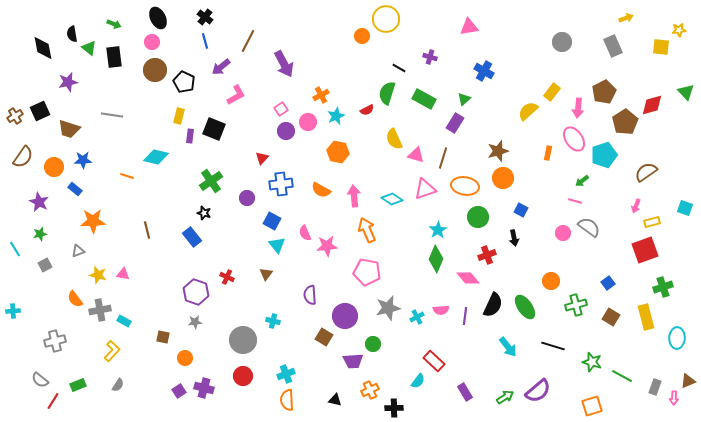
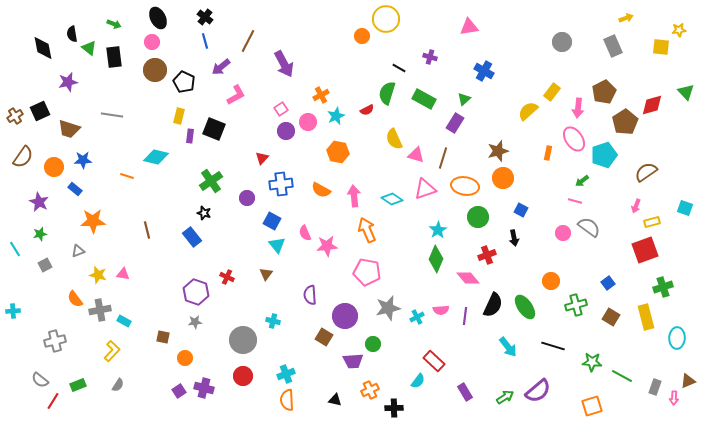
green star at (592, 362): rotated 12 degrees counterclockwise
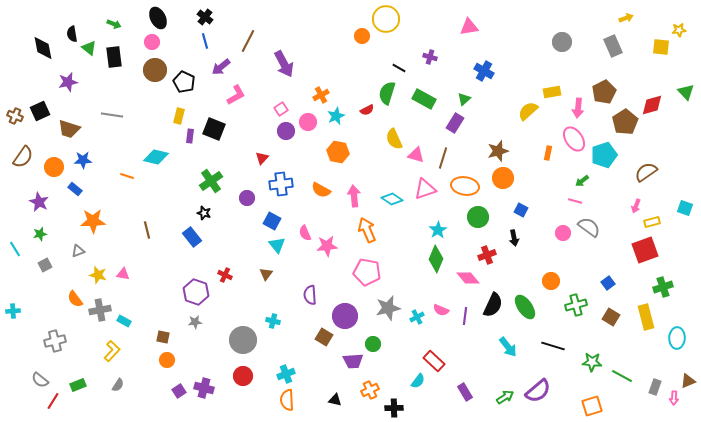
yellow rectangle at (552, 92): rotated 42 degrees clockwise
brown cross at (15, 116): rotated 35 degrees counterclockwise
red cross at (227, 277): moved 2 px left, 2 px up
pink semicircle at (441, 310): rotated 28 degrees clockwise
orange circle at (185, 358): moved 18 px left, 2 px down
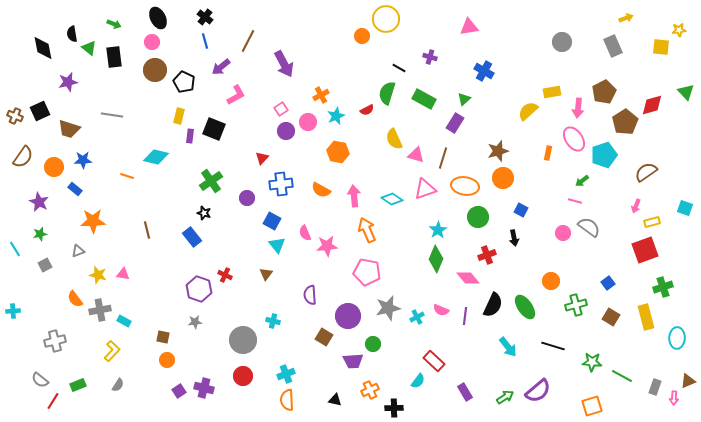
purple hexagon at (196, 292): moved 3 px right, 3 px up
purple circle at (345, 316): moved 3 px right
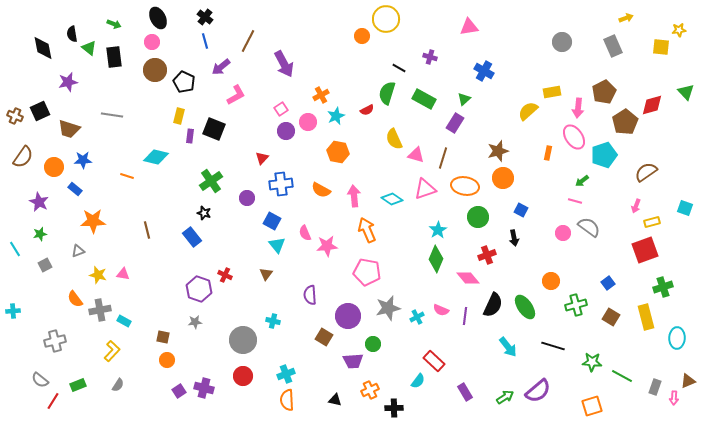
pink ellipse at (574, 139): moved 2 px up
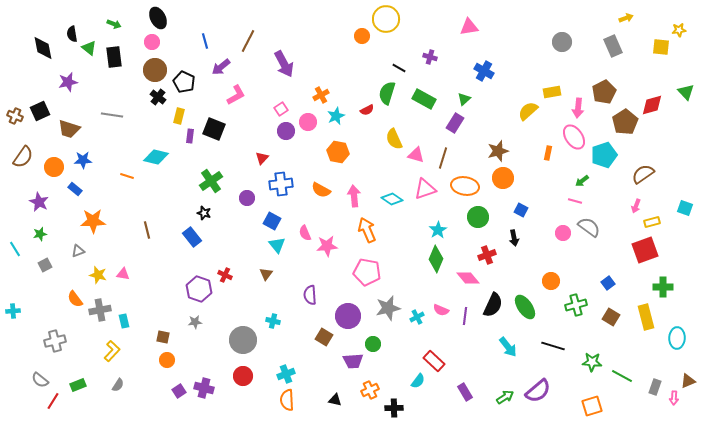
black cross at (205, 17): moved 47 px left, 80 px down
brown semicircle at (646, 172): moved 3 px left, 2 px down
green cross at (663, 287): rotated 18 degrees clockwise
cyan rectangle at (124, 321): rotated 48 degrees clockwise
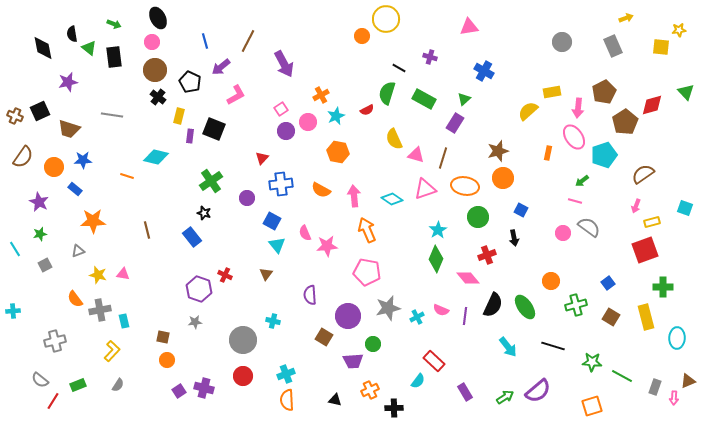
black pentagon at (184, 82): moved 6 px right
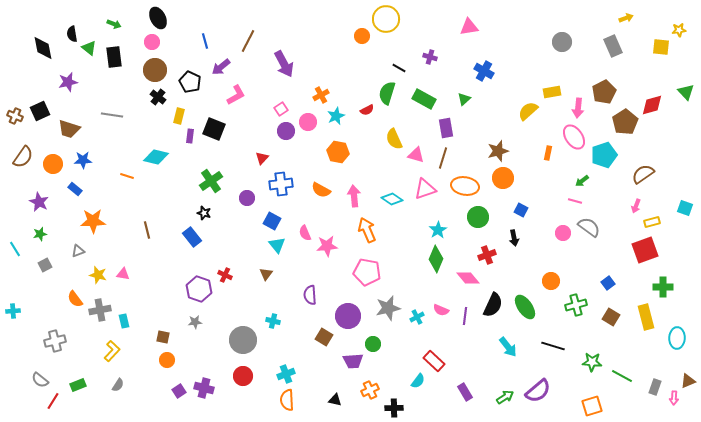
purple rectangle at (455, 123): moved 9 px left, 5 px down; rotated 42 degrees counterclockwise
orange circle at (54, 167): moved 1 px left, 3 px up
